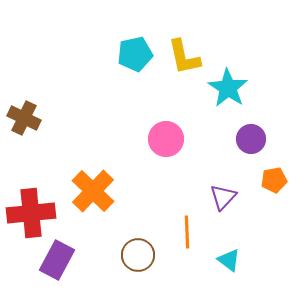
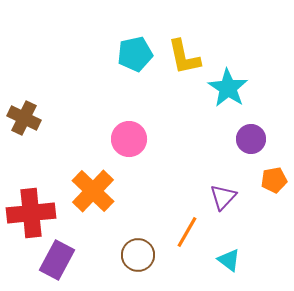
pink circle: moved 37 px left
orange line: rotated 32 degrees clockwise
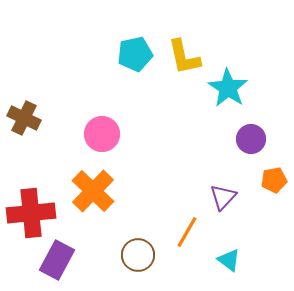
pink circle: moved 27 px left, 5 px up
